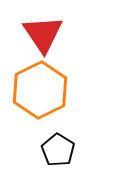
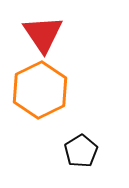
black pentagon: moved 23 px right, 1 px down; rotated 8 degrees clockwise
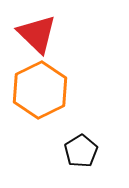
red triangle: moved 6 px left; rotated 12 degrees counterclockwise
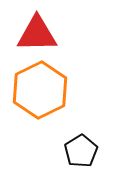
red triangle: rotated 45 degrees counterclockwise
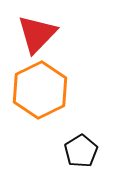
red triangle: rotated 45 degrees counterclockwise
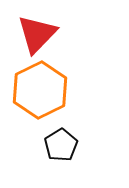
black pentagon: moved 20 px left, 6 px up
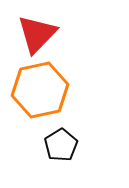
orange hexagon: rotated 14 degrees clockwise
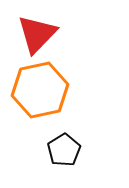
black pentagon: moved 3 px right, 5 px down
